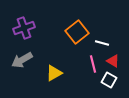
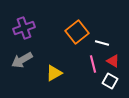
white square: moved 1 px right, 1 px down
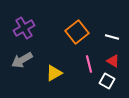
purple cross: rotated 10 degrees counterclockwise
white line: moved 10 px right, 6 px up
pink line: moved 4 px left
white square: moved 3 px left
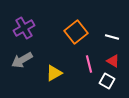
orange square: moved 1 px left
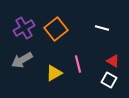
orange square: moved 20 px left, 3 px up
white line: moved 10 px left, 9 px up
pink line: moved 11 px left
white square: moved 2 px right, 1 px up
